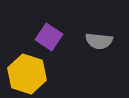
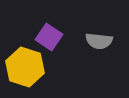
yellow hexagon: moved 2 px left, 7 px up
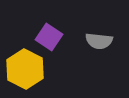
yellow hexagon: moved 2 px down; rotated 9 degrees clockwise
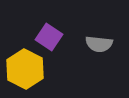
gray semicircle: moved 3 px down
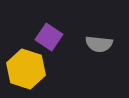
yellow hexagon: moved 1 px right; rotated 9 degrees counterclockwise
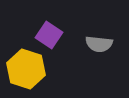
purple square: moved 2 px up
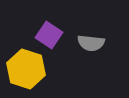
gray semicircle: moved 8 px left, 1 px up
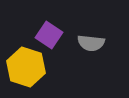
yellow hexagon: moved 2 px up
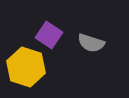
gray semicircle: rotated 12 degrees clockwise
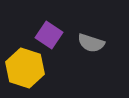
yellow hexagon: moved 1 px left, 1 px down
